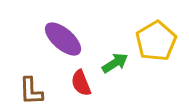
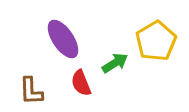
purple ellipse: rotated 15 degrees clockwise
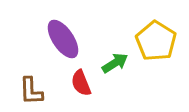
yellow pentagon: rotated 9 degrees counterclockwise
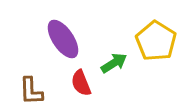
green arrow: moved 1 px left
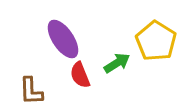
green arrow: moved 3 px right
red semicircle: moved 1 px left, 8 px up
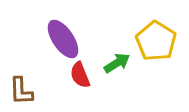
brown L-shape: moved 10 px left
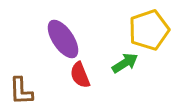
yellow pentagon: moved 7 px left, 11 px up; rotated 21 degrees clockwise
green arrow: moved 8 px right
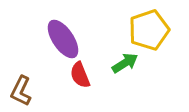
brown L-shape: rotated 28 degrees clockwise
